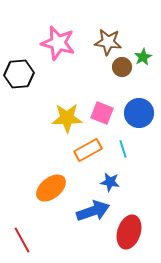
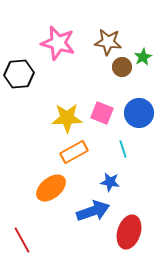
orange rectangle: moved 14 px left, 2 px down
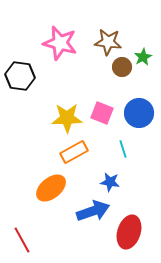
pink star: moved 2 px right
black hexagon: moved 1 px right, 2 px down; rotated 12 degrees clockwise
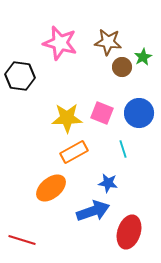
blue star: moved 2 px left, 1 px down
red line: rotated 44 degrees counterclockwise
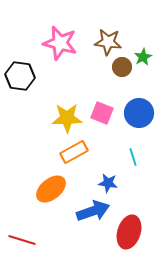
cyan line: moved 10 px right, 8 px down
orange ellipse: moved 1 px down
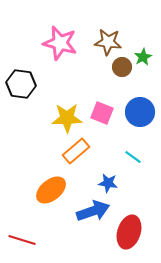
black hexagon: moved 1 px right, 8 px down
blue circle: moved 1 px right, 1 px up
orange rectangle: moved 2 px right, 1 px up; rotated 12 degrees counterclockwise
cyan line: rotated 36 degrees counterclockwise
orange ellipse: moved 1 px down
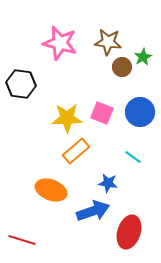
orange ellipse: rotated 60 degrees clockwise
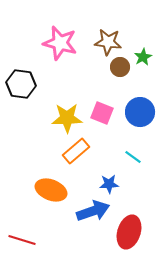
brown circle: moved 2 px left
blue star: moved 1 px right, 1 px down; rotated 12 degrees counterclockwise
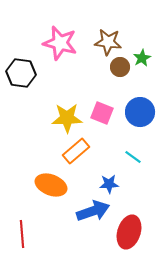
green star: moved 1 px left, 1 px down
black hexagon: moved 11 px up
orange ellipse: moved 5 px up
red line: moved 6 px up; rotated 68 degrees clockwise
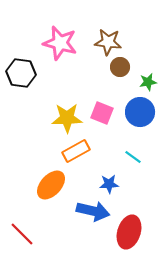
green star: moved 6 px right, 24 px down; rotated 18 degrees clockwise
orange rectangle: rotated 12 degrees clockwise
orange ellipse: rotated 68 degrees counterclockwise
blue arrow: rotated 32 degrees clockwise
red line: rotated 40 degrees counterclockwise
